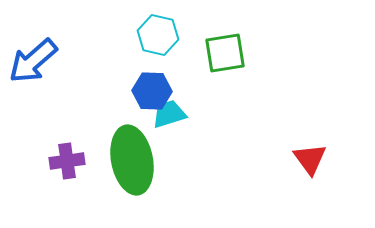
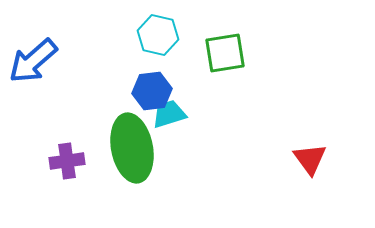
blue hexagon: rotated 9 degrees counterclockwise
green ellipse: moved 12 px up
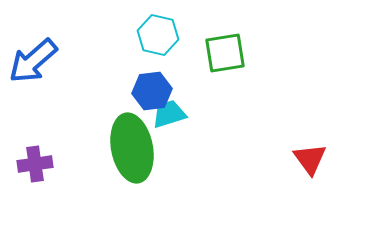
purple cross: moved 32 px left, 3 px down
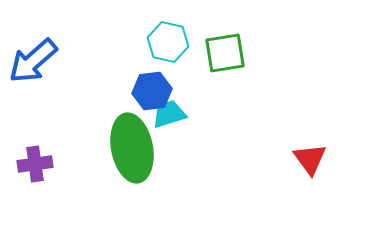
cyan hexagon: moved 10 px right, 7 px down
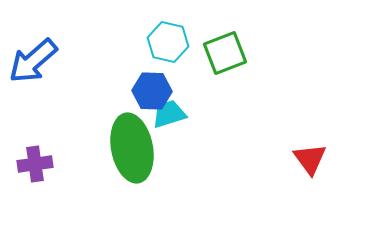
green square: rotated 12 degrees counterclockwise
blue hexagon: rotated 9 degrees clockwise
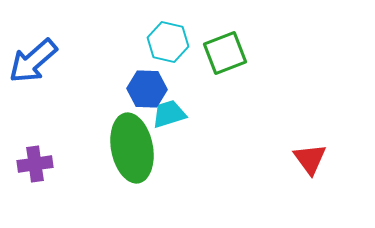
blue hexagon: moved 5 px left, 2 px up
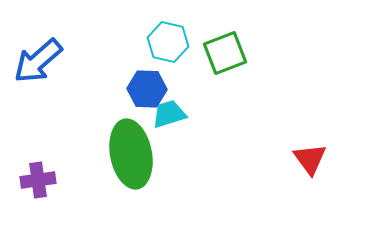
blue arrow: moved 5 px right
green ellipse: moved 1 px left, 6 px down
purple cross: moved 3 px right, 16 px down
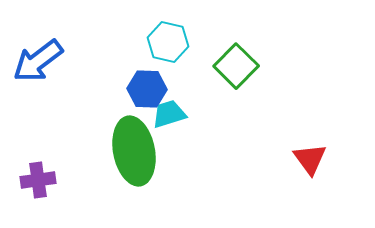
green square: moved 11 px right, 13 px down; rotated 24 degrees counterclockwise
blue arrow: rotated 4 degrees clockwise
green ellipse: moved 3 px right, 3 px up
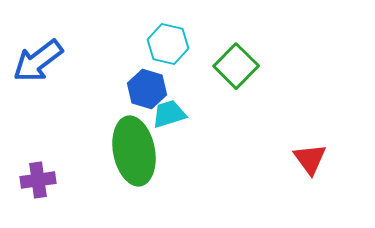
cyan hexagon: moved 2 px down
blue hexagon: rotated 15 degrees clockwise
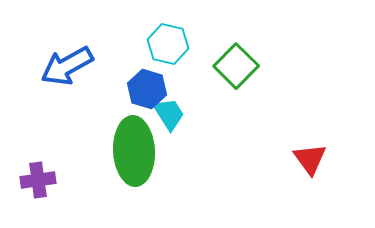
blue arrow: moved 29 px right, 5 px down; rotated 8 degrees clockwise
cyan trapezoid: rotated 75 degrees clockwise
green ellipse: rotated 8 degrees clockwise
